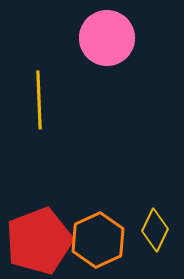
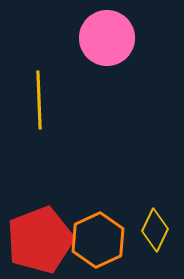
red pentagon: moved 1 px right, 1 px up
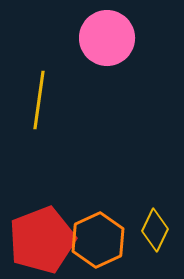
yellow line: rotated 10 degrees clockwise
red pentagon: moved 2 px right
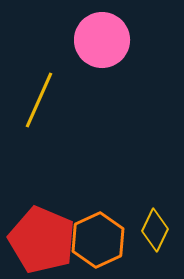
pink circle: moved 5 px left, 2 px down
yellow line: rotated 16 degrees clockwise
red pentagon: rotated 28 degrees counterclockwise
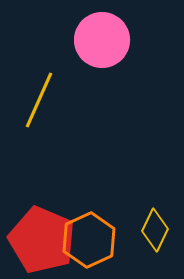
orange hexagon: moved 9 px left
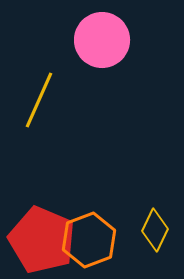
orange hexagon: rotated 4 degrees clockwise
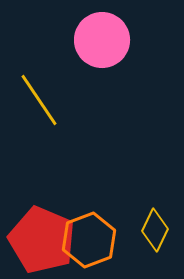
yellow line: rotated 58 degrees counterclockwise
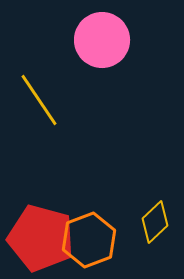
yellow diamond: moved 8 px up; rotated 21 degrees clockwise
red pentagon: moved 1 px left, 2 px up; rotated 8 degrees counterclockwise
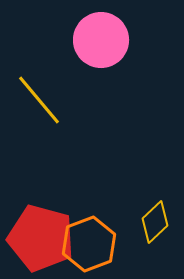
pink circle: moved 1 px left
yellow line: rotated 6 degrees counterclockwise
orange hexagon: moved 4 px down
